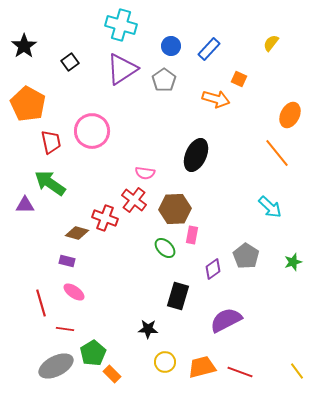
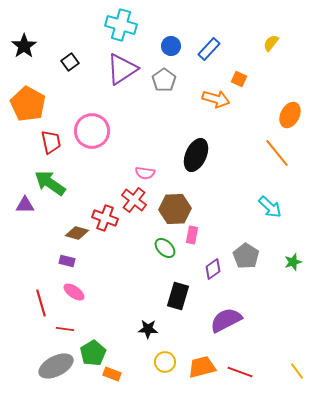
orange rectangle at (112, 374): rotated 24 degrees counterclockwise
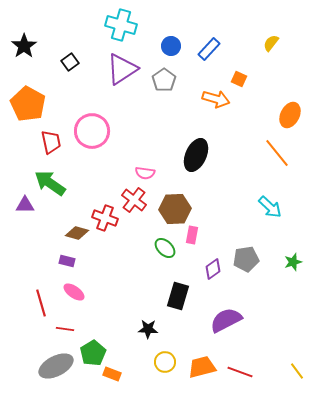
gray pentagon at (246, 256): moved 3 px down; rotated 30 degrees clockwise
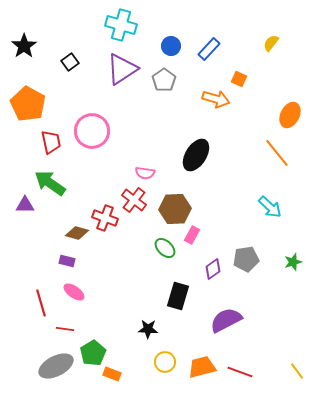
black ellipse at (196, 155): rotated 8 degrees clockwise
pink rectangle at (192, 235): rotated 18 degrees clockwise
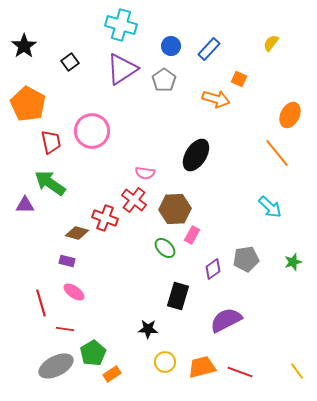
orange rectangle at (112, 374): rotated 54 degrees counterclockwise
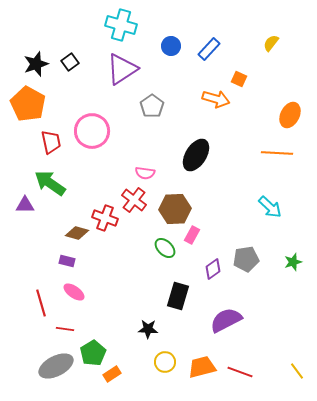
black star at (24, 46): moved 12 px right, 18 px down; rotated 15 degrees clockwise
gray pentagon at (164, 80): moved 12 px left, 26 px down
orange line at (277, 153): rotated 48 degrees counterclockwise
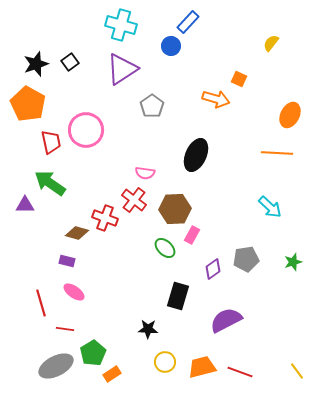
blue rectangle at (209, 49): moved 21 px left, 27 px up
pink circle at (92, 131): moved 6 px left, 1 px up
black ellipse at (196, 155): rotated 8 degrees counterclockwise
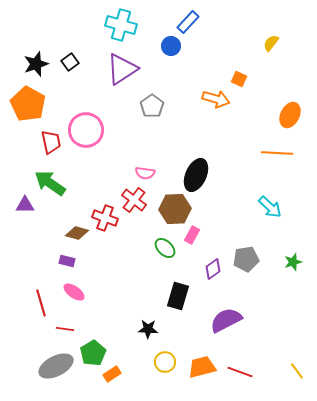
black ellipse at (196, 155): moved 20 px down
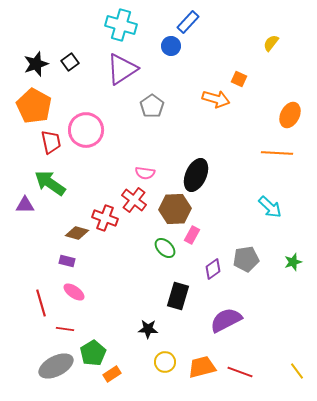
orange pentagon at (28, 104): moved 6 px right, 2 px down
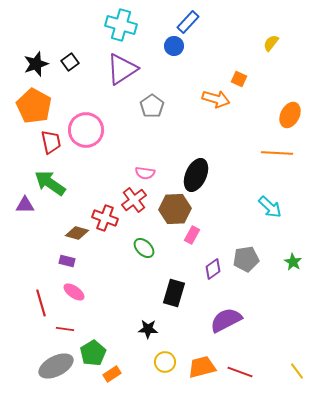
blue circle at (171, 46): moved 3 px right
red cross at (134, 200): rotated 15 degrees clockwise
green ellipse at (165, 248): moved 21 px left
green star at (293, 262): rotated 24 degrees counterclockwise
black rectangle at (178, 296): moved 4 px left, 3 px up
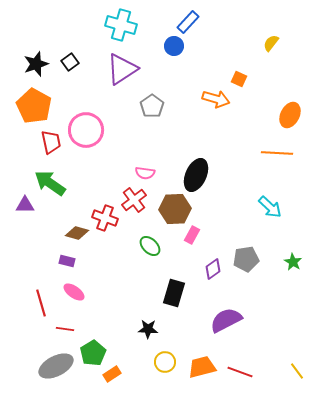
green ellipse at (144, 248): moved 6 px right, 2 px up
